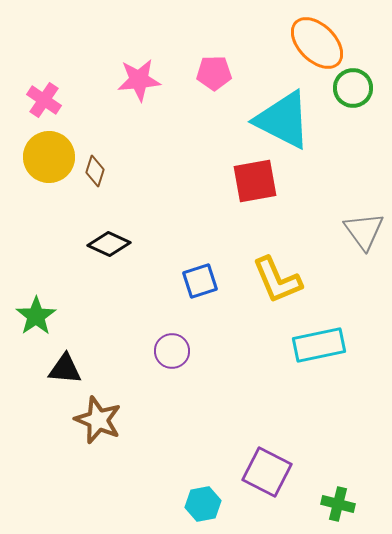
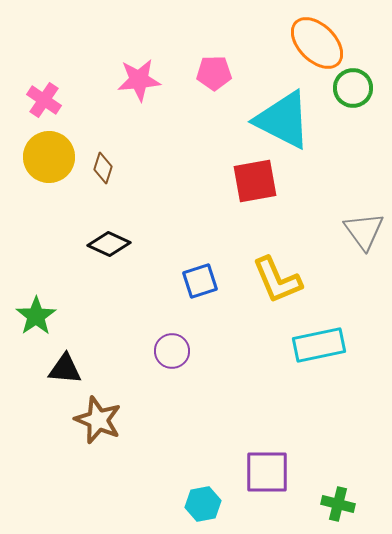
brown diamond: moved 8 px right, 3 px up
purple square: rotated 27 degrees counterclockwise
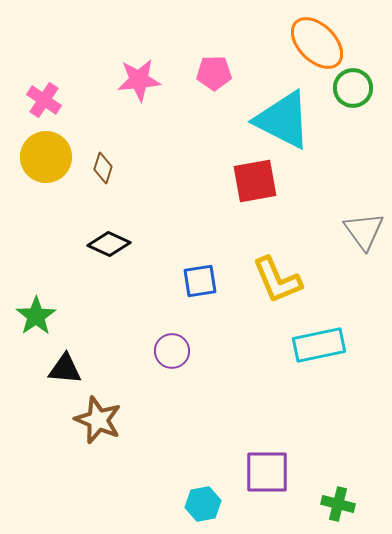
yellow circle: moved 3 px left
blue square: rotated 9 degrees clockwise
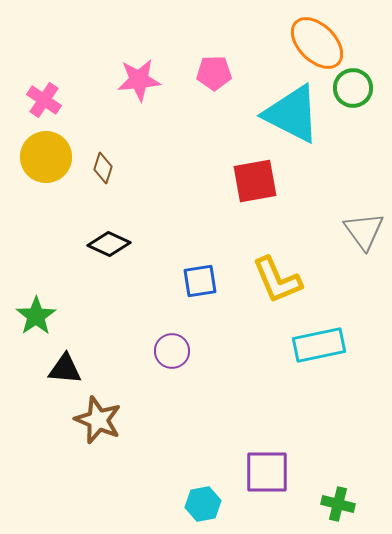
cyan triangle: moved 9 px right, 6 px up
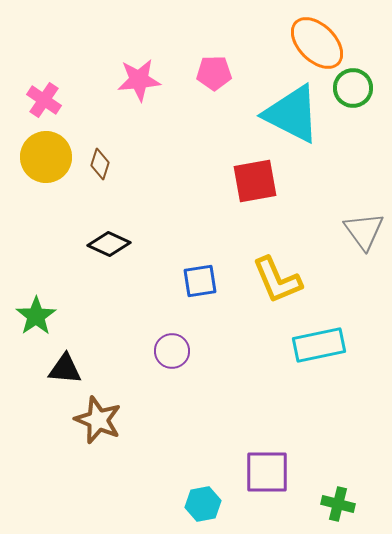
brown diamond: moved 3 px left, 4 px up
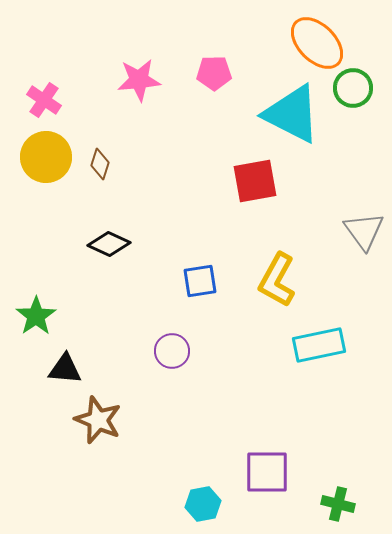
yellow L-shape: rotated 52 degrees clockwise
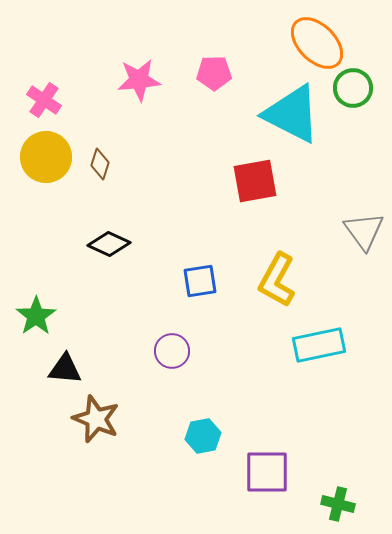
brown star: moved 2 px left, 1 px up
cyan hexagon: moved 68 px up
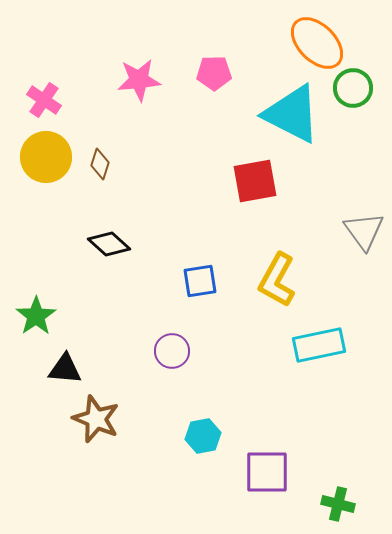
black diamond: rotated 18 degrees clockwise
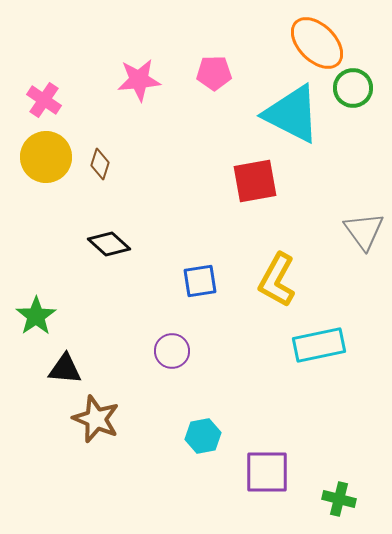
green cross: moved 1 px right, 5 px up
